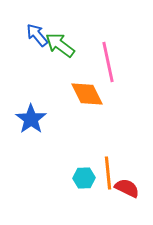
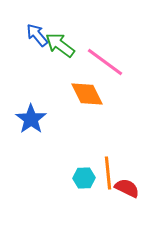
pink line: moved 3 px left; rotated 42 degrees counterclockwise
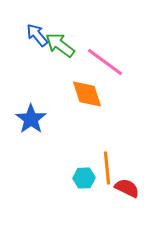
orange diamond: rotated 8 degrees clockwise
orange line: moved 1 px left, 5 px up
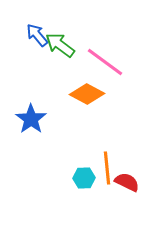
orange diamond: rotated 44 degrees counterclockwise
red semicircle: moved 6 px up
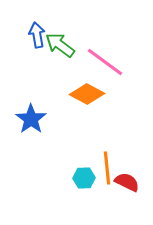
blue arrow: rotated 30 degrees clockwise
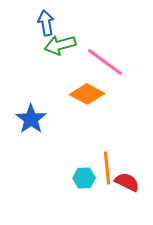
blue arrow: moved 9 px right, 12 px up
green arrow: rotated 52 degrees counterclockwise
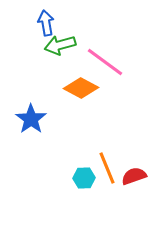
orange diamond: moved 6 px left, 6 px up
orange line: rotated 16 degrees counterclockwise
red semicircle: moved 7 px right, 6 px up; rotated 45 degrees counterclockwise
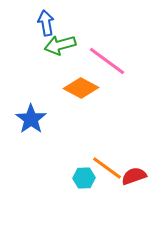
pink line: moved 2 px right, 1 px up
orange line: rotated 32 degrees counterclockwise
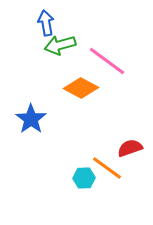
red semicircle: moved 4 px left, 28 px up
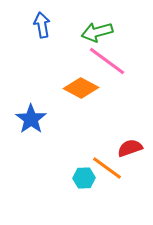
blue arrow: moved 4 px left, 2 px down
green arrow: moved 37 px right, 13 px up
